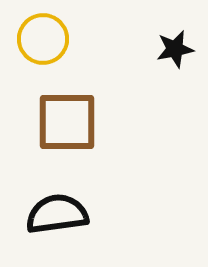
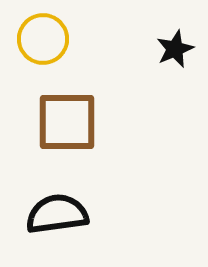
black star: rotated 12 degrees counterclockwise
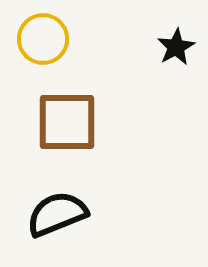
black star: moved 1 px right, 2 px up; rotated 6 degrees counterclockwise
black semicircle: rotated 14 degrees counterclockwise
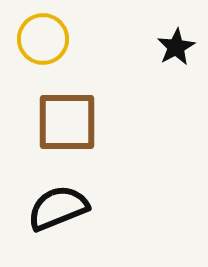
black semicircle: moved 1 px right, 6 px up
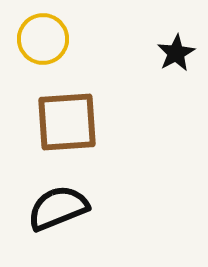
black star: moved 6 px down
brown square: rotated 4 degrees counterclockwise
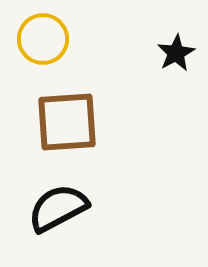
black semicircle: rotated 6 degrees counterclockwise
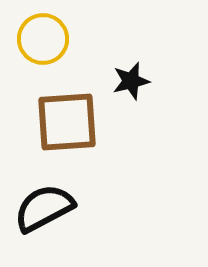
black star: moved 45 px left, 28 px down; rotated 15 degrees clockwise
black semicircle: moved 14 px left
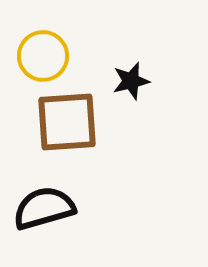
yellow circle: moved 17 px down
black semicircle: rotated 12 degrees clockwise
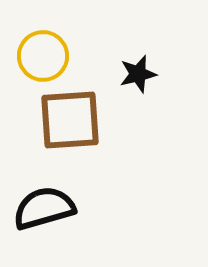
black star: moved 7 px right, 7 px up
brown square: moved 3 px right, 2 px up
